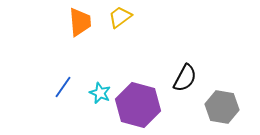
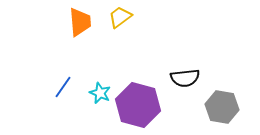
black semicircle: rotated 56 degrees clockwise
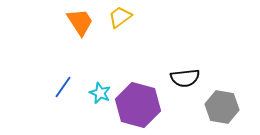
orange trapezoid: rotated 28 degrees counterclockwise
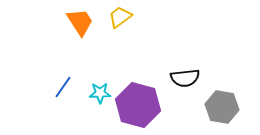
cyan star: rotated 25 degrees counterclockwise
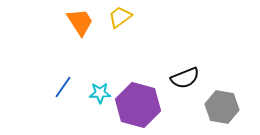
black semicircle: rotated 16 degrees counterclockwise
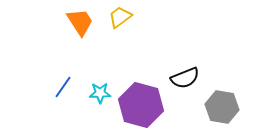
purple hexagon: moved 3 px right
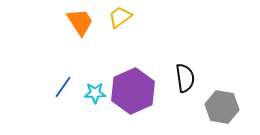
black semicircle: rotated 76 degrees counterclockwise
cyan star: moved 5 px left
purple hexagon: moved 8 px left, 14 px up; rotated 21 degrees clockwise
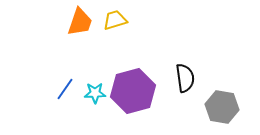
yellow trapezoid: moved 5 px left, 3 px down; rotated 20 degrees clockwise
orange trapezoid: rotated 52 degrees clockwise
blue line: moved 2 px right, 2 px down
purple hexagon: rotated 9 degrees clockwise
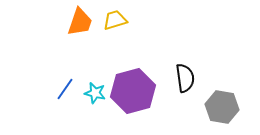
cyan star: rotated 15 degrees clockwise
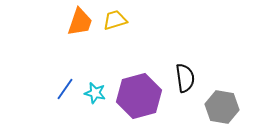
purple hexagon: moved 6 px right, 5 px down
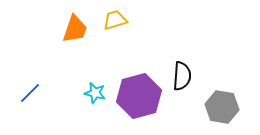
orange trapezoid: moved 5 px left, 7 px down
black semicircle: moved 3 px left, 2 px up; rotated 12 degrees clockwise
blue line: moved 35 px left, 4 px down; rotated 10 degrees clockwise
